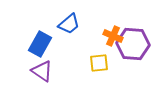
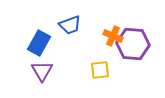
blue trapezoid: moved 1 px right, 1 px down; rotated 20 degrees clockwise
blue rectangle: moved 1 px left, 1 px up
yellow square: moved 1 px right, 7 px down
purple triangle: rotated 25 degrees clockwise
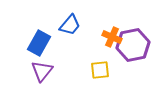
blue trapezoid: rotated 30 degrees counterclockwise
orange cross: moved 1 px left, 1 px down
purple hexagon: moved 1 px down; rotated 16 degrees counterclockwise
purple triangle: rotated 10 degrees clockwise
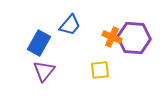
purple hexagon: moved 1 px right, 7 px up; rotated 16 degrees clockwise
purple triangle: moved 2 px right
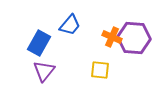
yellow square: rotated 12 degrees clockwise
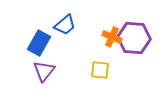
blue trapezoid: moved 5 px left; rotated 10 degrees clockwise
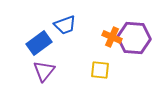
blue trapezoid: rotated 20 degrees clockwise
blue rectangle: rotated 25 degrees clockwise
